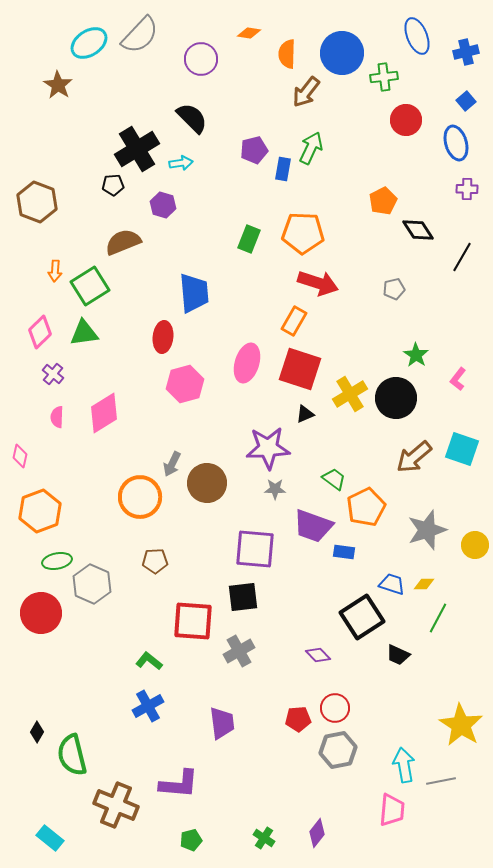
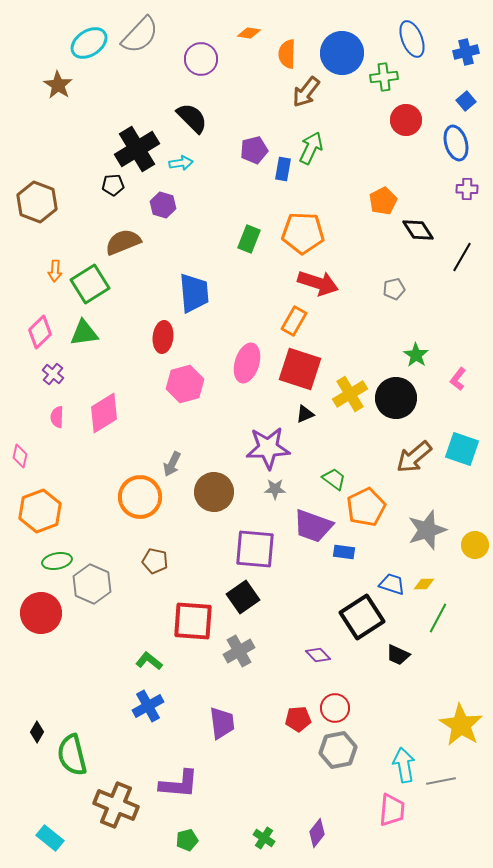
blue ellipse at (417, 36): moved 5 px left, 3 px down
green square at (90, 286): moved 2 px up
brown circle at (207, 483): moved 7 px right, 9 px down
brown pentagon at (155, 561): rotated 15 degrees clockwise
black square at (243, 597): rotated 28 degrees counterclockwise
green pentagon at (191, 840): moved 4 px left
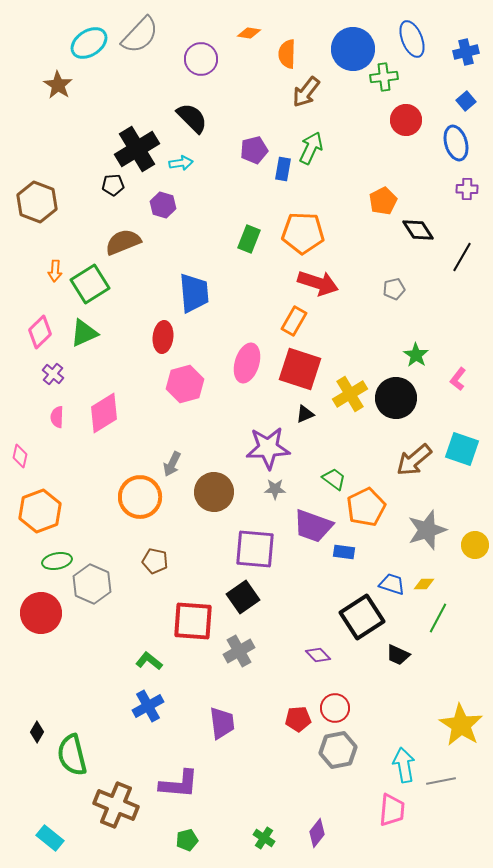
blue circle at (342, 53): moved 11 px right, 4 px up
green triangle at (84, 333): rotated 16 degrees counterclockwise
brown arrow at (414, 457): moved 3 px down
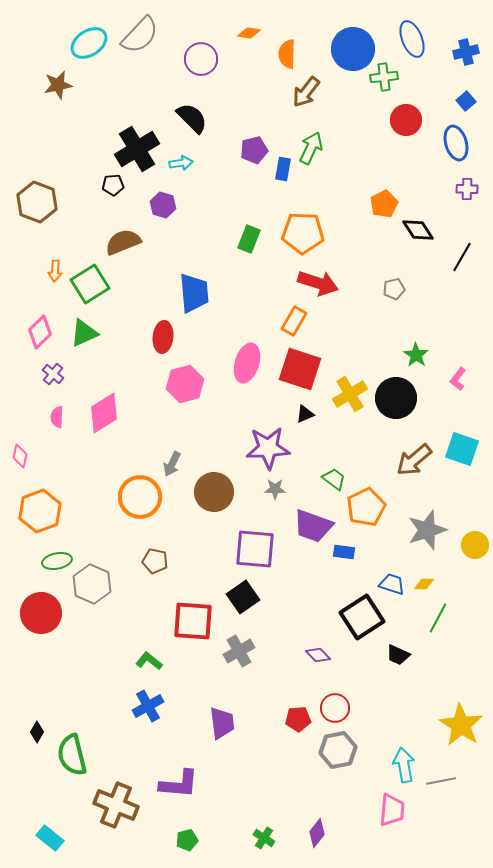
brown star at (58, 85): rotated 28 degrees clockwise
orange pentagon at (383, 201): moved 1 px right, 3 px down
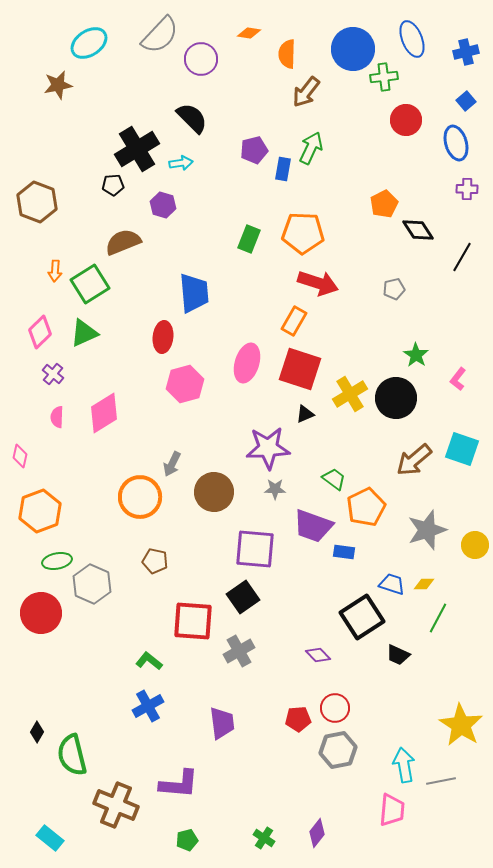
gray semicircle at (140, 35): moved 20 px right
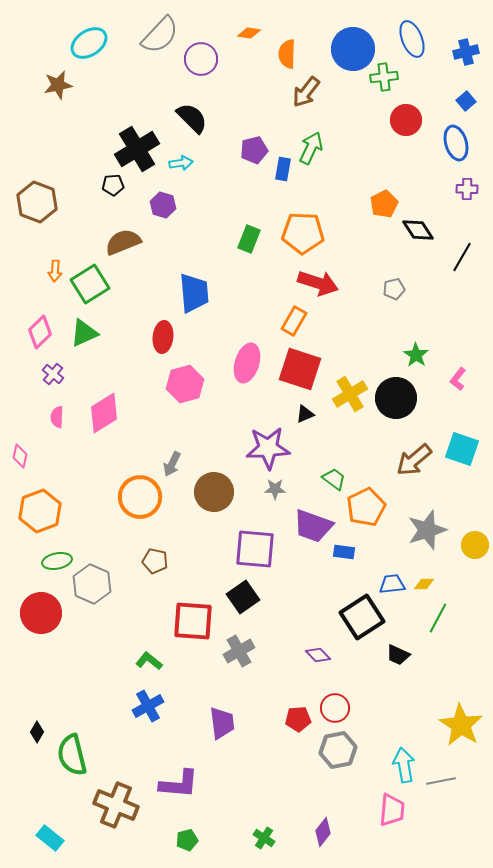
blue trapezoid at (392, 584): rotated 24 degrees counterclockwise
purple diamond at (317, 833): moved 6 px right, 1 px up
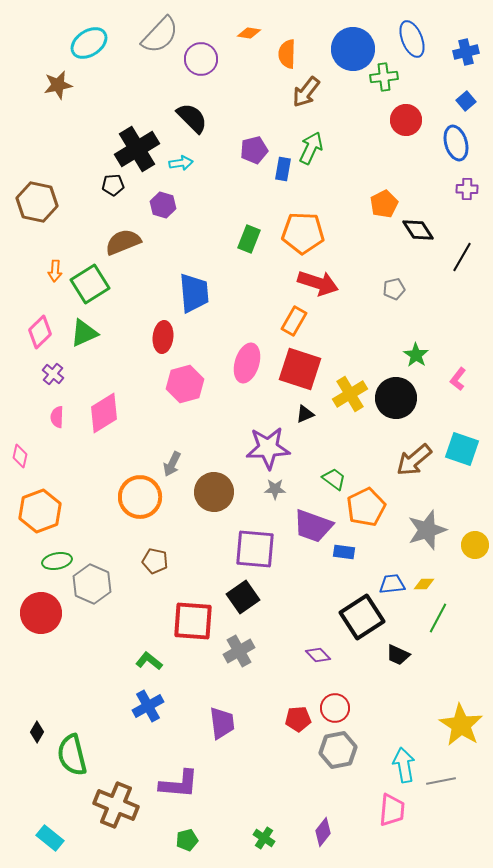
brown hexagon at (37, 202): rotated 9 degrees counterclockwise
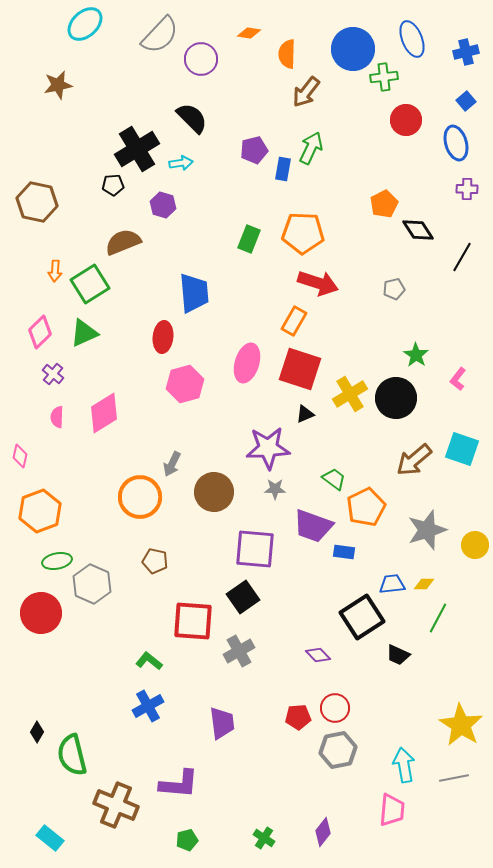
cyan ellipse at (89, 43): moved 4 px left, 19 px up; rotated 9 degrees counterclockwise
red pentagon at (298, 719): moved 2 px up
gray line at (441, 781): moved 13 px right, 3 px up
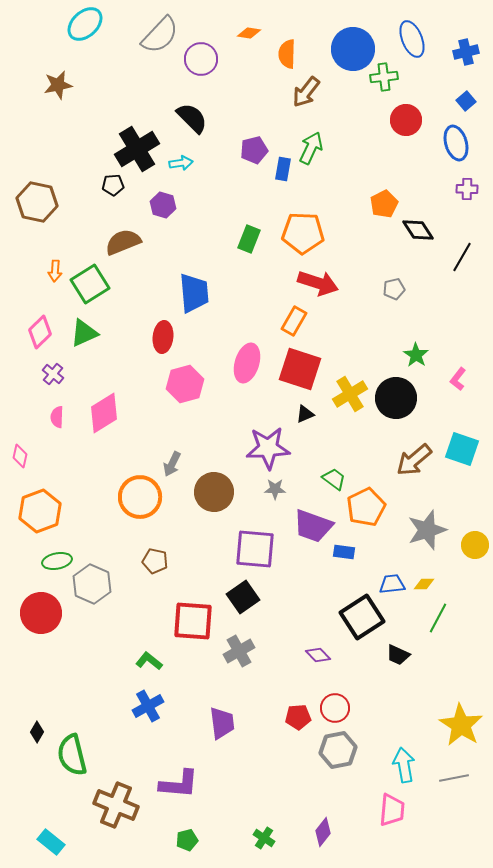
cyan rectangle at (50, 838): moved 1 px right, 4 px down
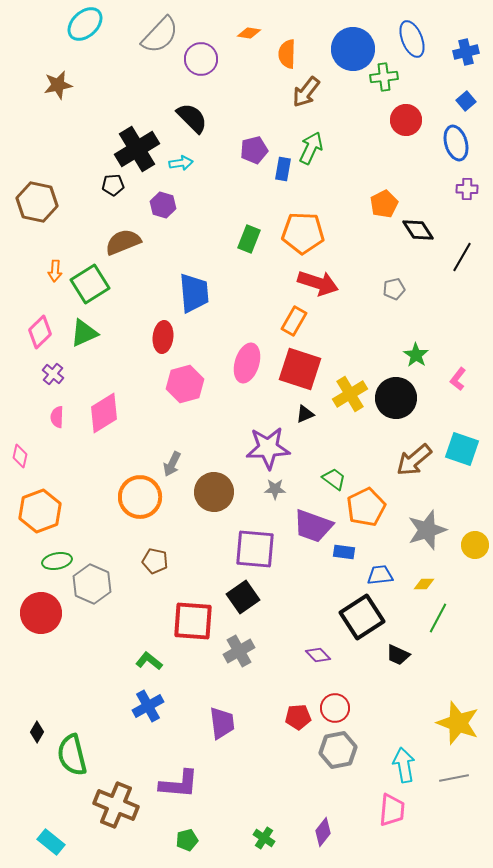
blue trapezoid at (392, 584): moved 12 px left, 9 px up
yellow star at (461, 725): moved 3 px left, 2 px up; rotated 12 degrees counterclockwise
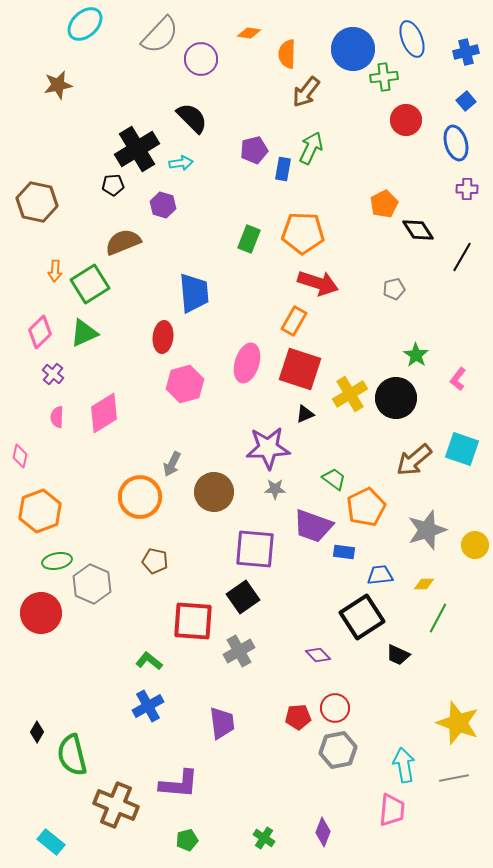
purple diamond at (323, 832): rotated 16 degrees counterclockwise
